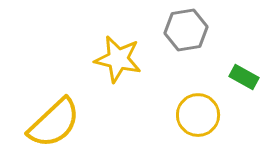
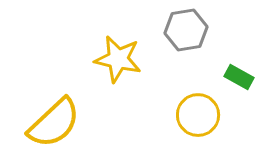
green rectangle: moved 5 px left
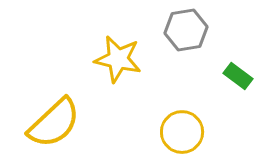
green rectangle: moved 1 px left, 1 px up; rotated 8 degrees clockwise
yellow circle: moved 16 px left, 17 px down
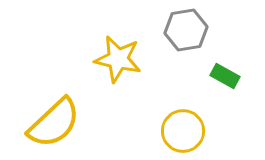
green rectangle: moved 13 px left; rotated 8 degrees counterclockwise
yellow circle: moved 1 px right, 1 px up
